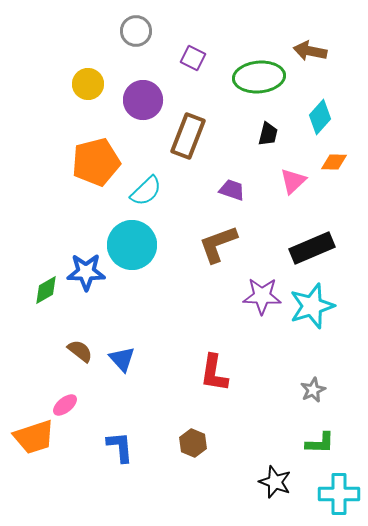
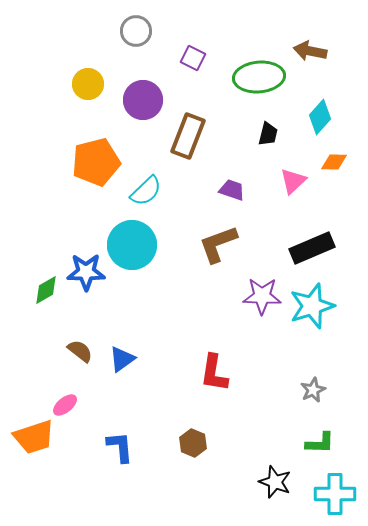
blue triangle: rotated 36 degrees clockwise
cyan cross: moved 4 px left
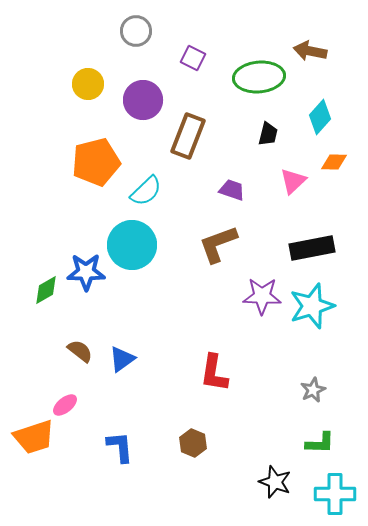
black rectangle: rotated 12 degrees clockwise
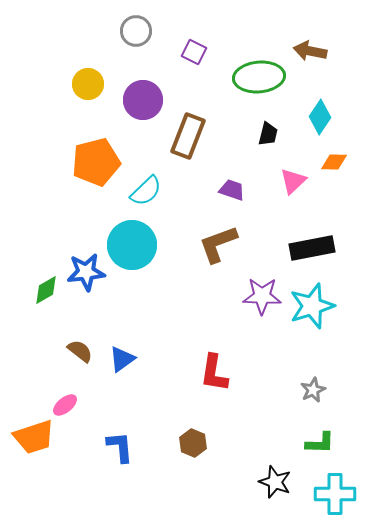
purple square: moved 1 px right, 6 px up
cyan diamond: rotated 8 degrees counterclockwise
blue star: rotated 6 degrees counterclockwise
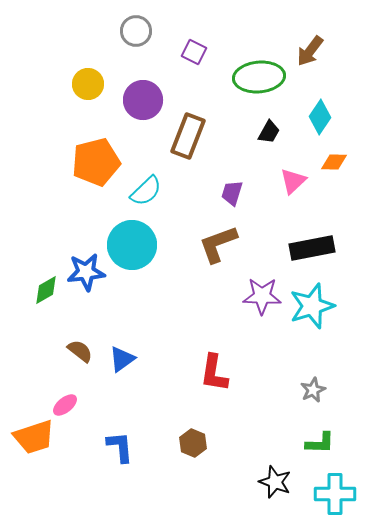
brown arrow: rotated 64 degrees counterclockwise
black trapezoid: moved 1 px right, 2 px up; rotated 15 degrees clockwise
purple trapezoid: moved 3 px down; rotated 92 degrees counterclockwise
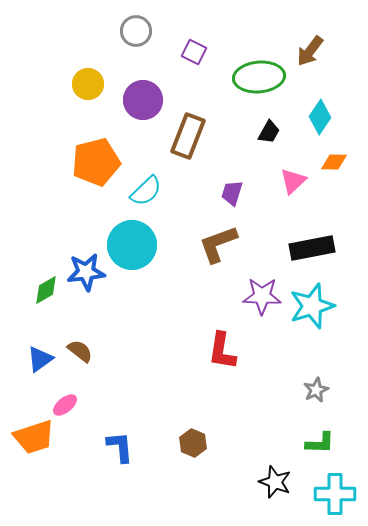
blue triangle: moved 82 px left
red L-shape: moved 8 px right, 22 px up
gray star: moved 3 px right
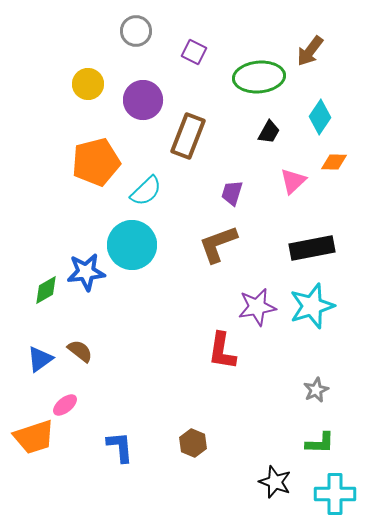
purple star: moved 5 px left, 11 px down; rotated 12 degrees counterclockwise
